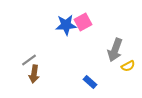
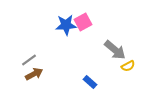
gray arrow: rotated 70 degrees counterclockwise
brown arrow: rotated 126 degrees counterclockwise
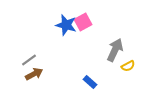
blue star: rotated 20 degrees clockwise
gray arrow: rotated 105 degrees counterclockwise
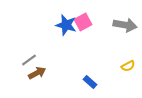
gray arrow: moved 10 px right, 25 px up; rotated 75 degrees clockwise
brown arrow: moved 3 px right, 1 px up
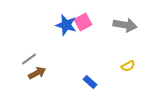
gray line: moved 1 px up
